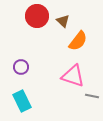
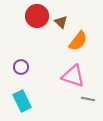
brown triangle: moved 2 px left, 1 px down
gray line: moved 4 px left, 3 px down
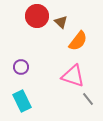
gray line: rotated 40 degrees clockwise
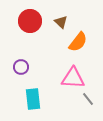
red circle: moved 7 px left, 5 px down
orange semicircle: moved 1 px down
pink triangle: moved 2 px down; rotated 15 degrees counterclockwise
cyan rectangle: moved 11 px right, 2 px up; rotated 20 degrees clockwise
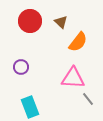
cyan rectangle: moved 3 px left, 8 px down; rotated 15 degrees counterclockwise
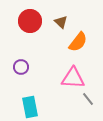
cyan rectangle: rotated 10 degrees clockwise
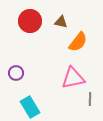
brown triangle: rotated 32 degrees counterclockwise
purple circle: moved 5 px left, 6 px down
pink triangle: rotated 15 degrees counterclockwise
gray line: moved 2 px right; rotated 40 degrees clockwise
cyan rectangle: rotated 20 degrees counterclockwise
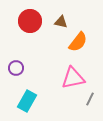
purple circle: moved 5 px up
gray line: rotated 24 degrees clockwise
cyan rectangle: moved 3 px left, 6 px up; rotated 60 degrees clockwise
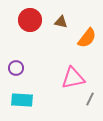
red circle: moved 1 px up
orange semicircle: moved 9 px right, 4 px up
cyan rectangle: moved 5 px left, 1 px up; rotated 65 degrees clockwise
